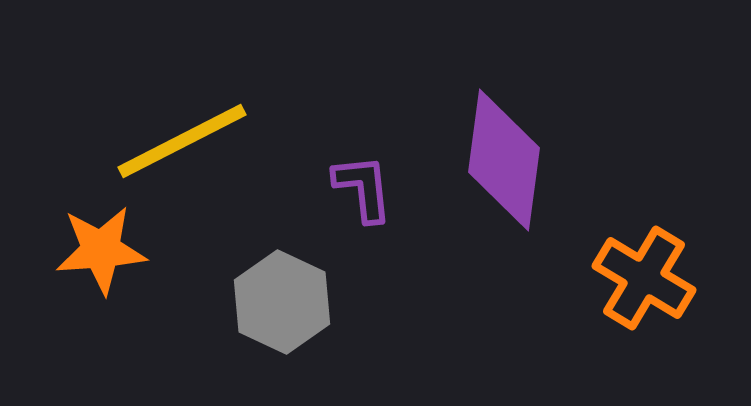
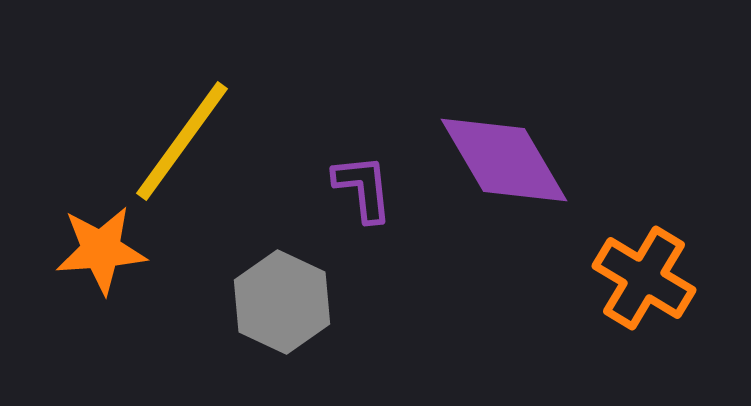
yellow line: rotated 27 degrees counterclockwise
purple diamond: rotated 38 degrees counterclockwise
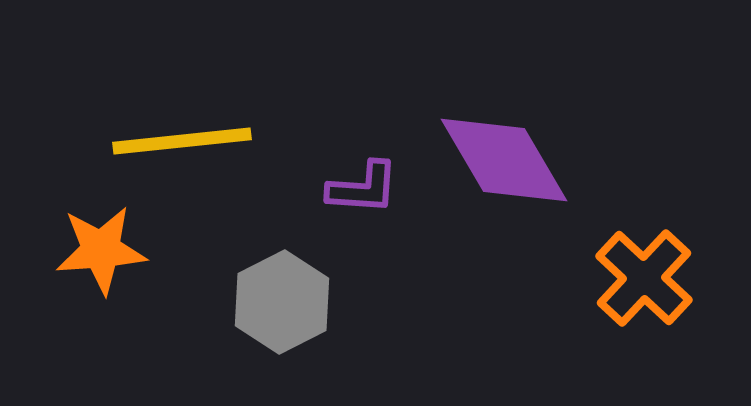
yellow line: rotated 48 degrees clockwise
purple L-shape: rotated 100 degrees clockwise
orange cross: rotated 12 degrees clockwise
gray hexagon: rotated 8 degrees clockwise
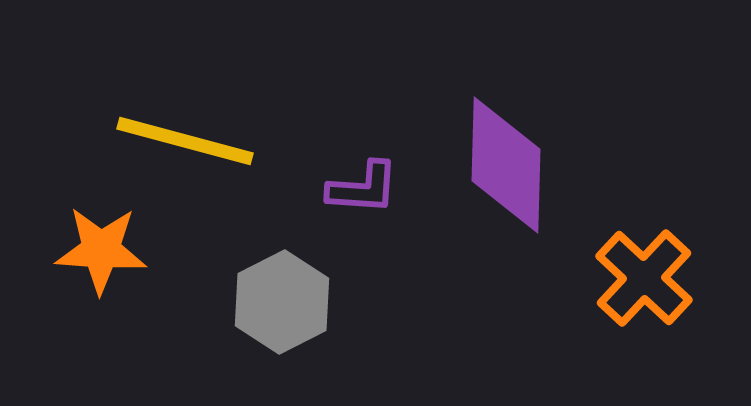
yellow line: moved 3 px right; rotated 21 degrees clockwise
purple diamond: moved 2 px right, 5 px down; rotated 32 degrees clockwise
orange star: rotated 8 degrees clockwise
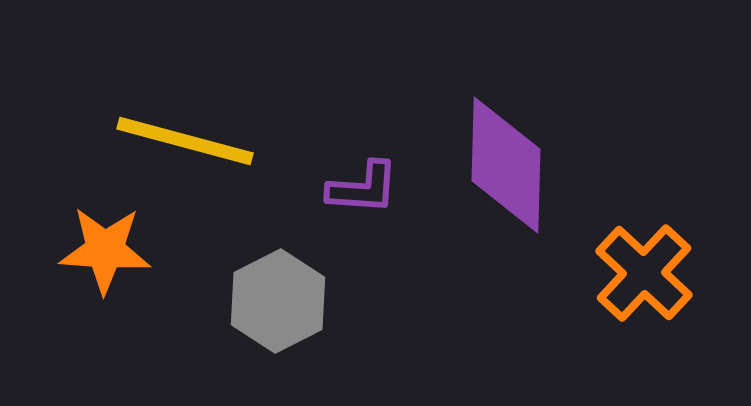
orange star: moved 4 px right
orange cross: moved 5 px up
gray hexagon: moved 4 px left, 1 px up
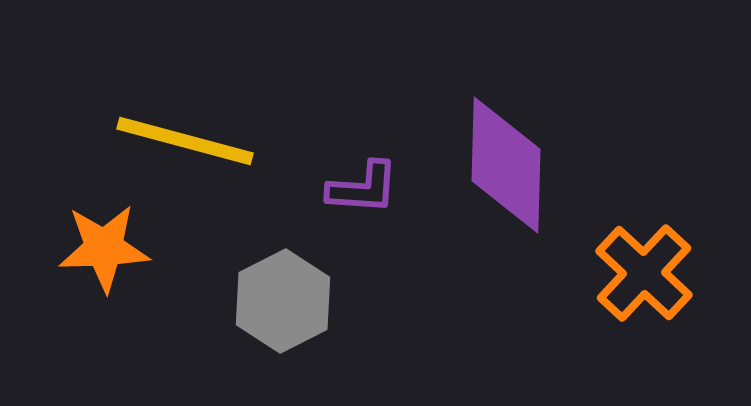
orange star: moved 1 px left, 2 px up; rotated 6 degrees counterclockwise
gray hexagon: moved 5 px right
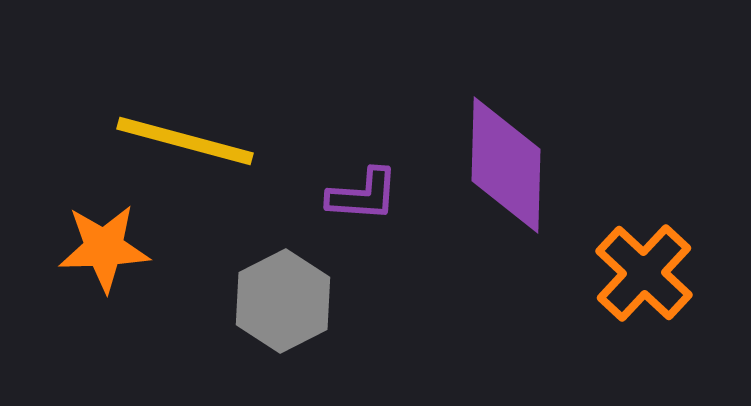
purple L-shape: moved 7 px down
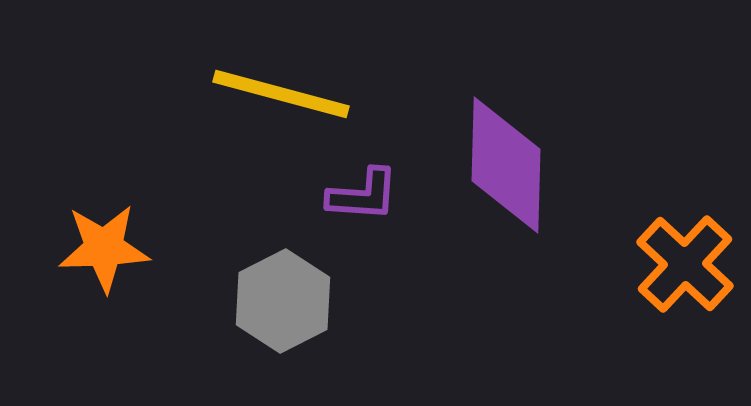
yellow line: moved 96 px right, 47 px up
orange cross: moved 41 px right, 9 px up
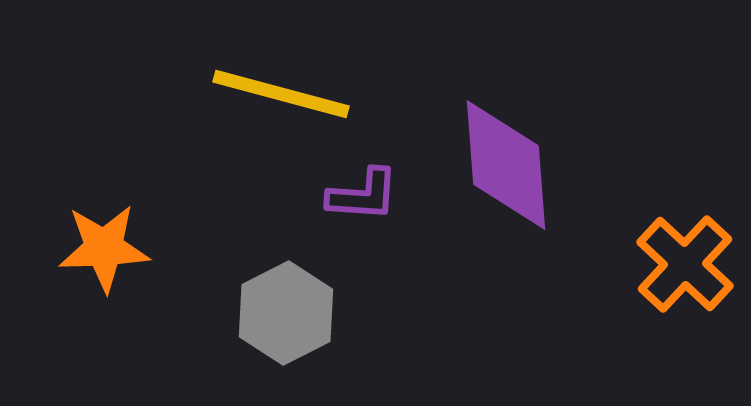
purple diamond: rotated 6 degrees counterclockwise
gray hexagon: moved 3 px right, 12 px down
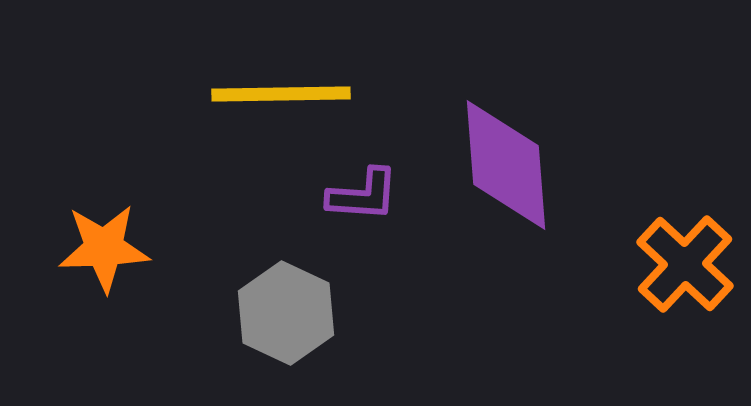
yellow line: rotated 16 degrees counterclockwise
gray hexagon: rotated 8 degrees counterclockwise
